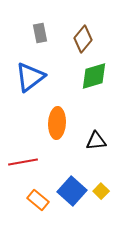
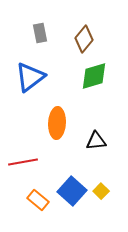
brown diamond: moved 1 px right
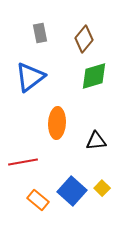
yellow square: moved 1 px right, 3 px up
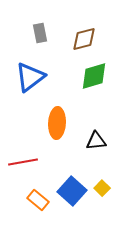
brown diamond: rotated 36 degrees clockwise
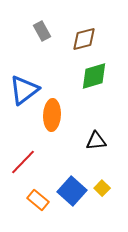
gray rectangle: moved 2 px right, 2 px up; rotated 18 degrees counterclockwise
blue triangle: moved 6 px left, 13 px down
orange ellipse: moved 5 px left, 8 px up
red line: rotated 36 degrees counterclockwise
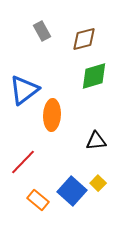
yellow square: moved 4 px left, 5 px up
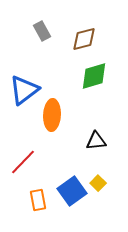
blue square: rotated 12 degrees clockwise
orange rectangle: rotated 40 degrees clockwise
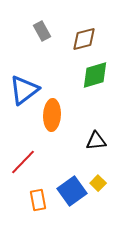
green diamond: moved 1 px right, 1 px up
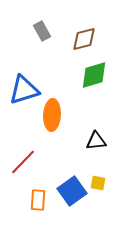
green diamond: moved 1 px left
blue triangle: rotated 20 degrees clockwise
yellow square: rotated 35 degrees counterclockwise
orange rectangle: rotated 15 degrees clockwise
